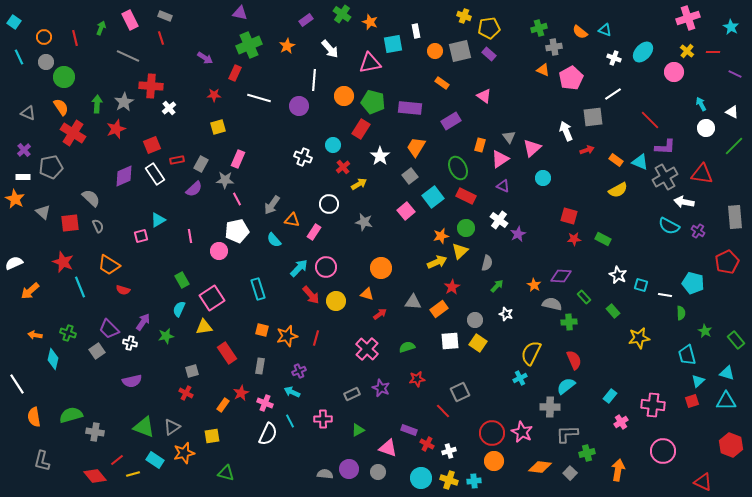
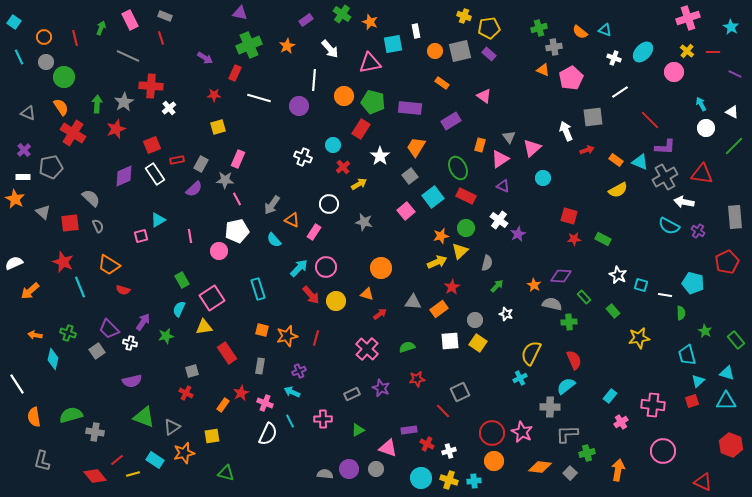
white line at (613, 94): moved 7 px right, 2 px up
orange triangle at (292, 220): rotated 14 degrees clockwise
green triangle at (144, 427): moved 10 px up
purple rectangle at (409, 430): rotated 28 degrees counterclockwise
gray circle at (378, 472): moved 2 px left, 3 px up
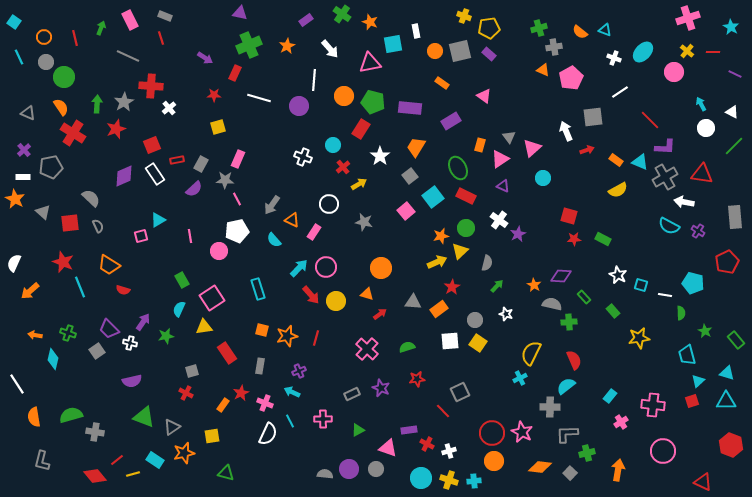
white semicircle at (14, 263): rotated 42 degrees counterclockwise
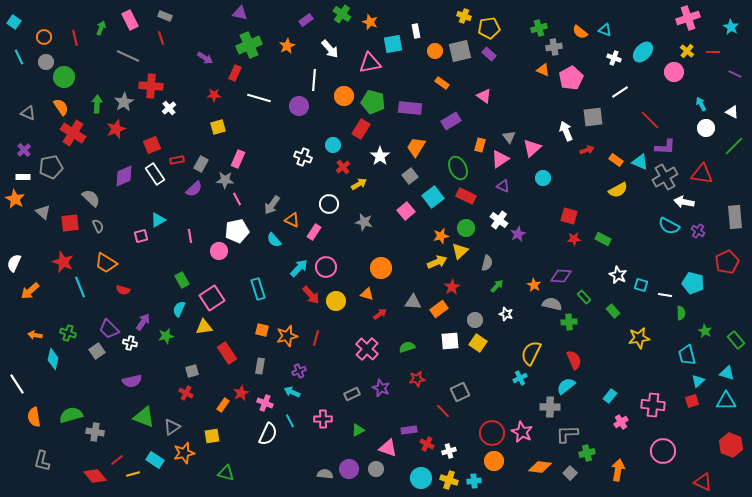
orange trapezoid at (109, 265): moved 3 px left, 2 px up
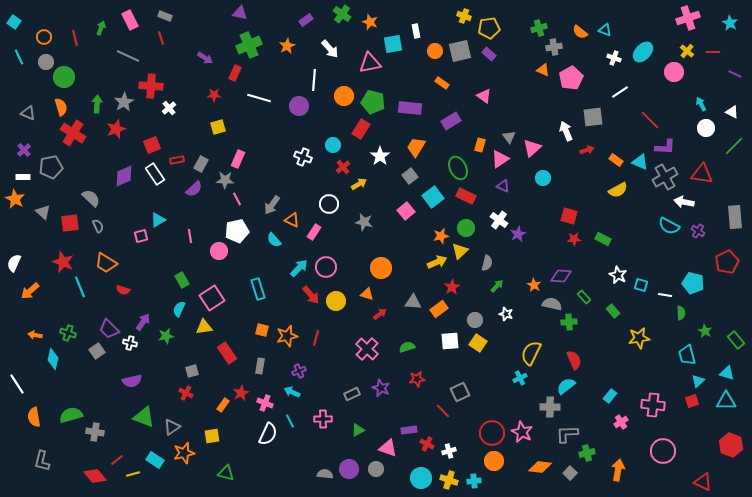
cyan star at (731, 27): moved 1 px left, 4 px up
orange semicircle at (61, 107): rotated 18 degrees clockwise
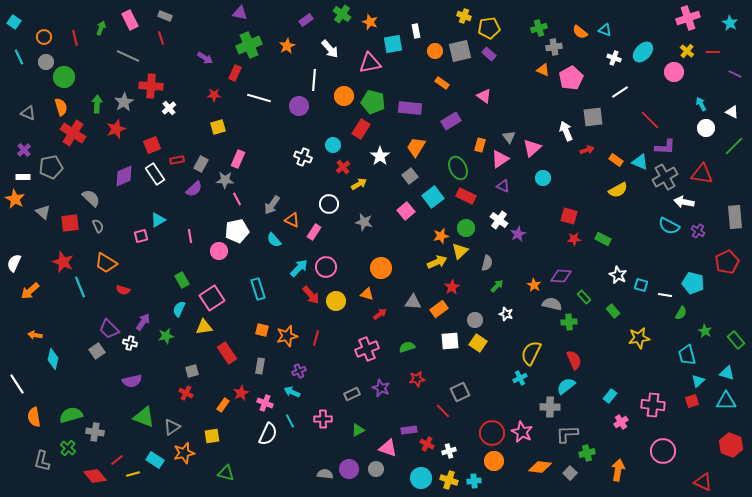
green semicircle at (681, 313): rotated 32 degrees clockwise
green cross at (68, 333): moved 115 px down; rotated 21 degrees clockwise
pink cross at (367, 349): rotated 25 degrees clockwise
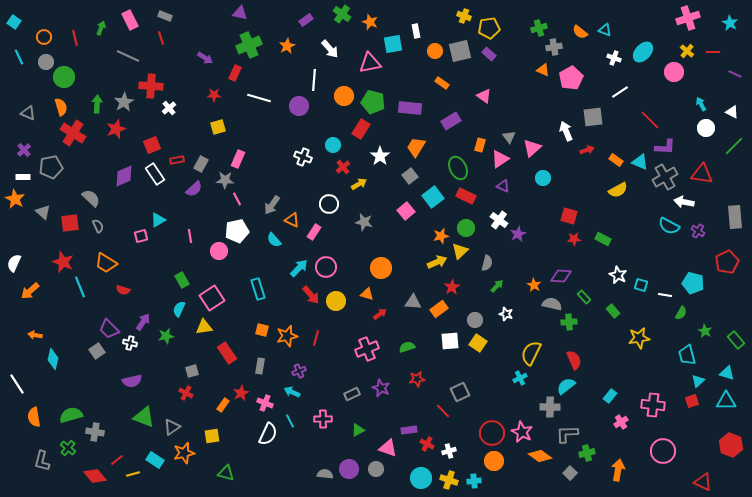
orange diamond at (540, 467): moved 11 px up; rotated 30 degrees clockwise
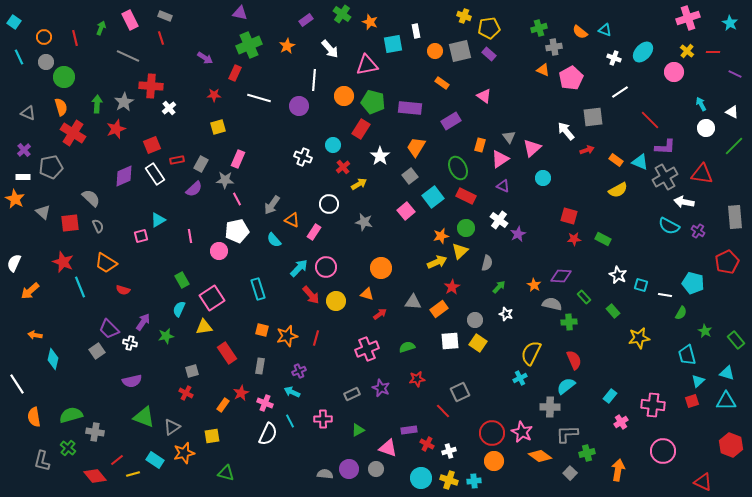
pink triangle at (370, 63): moved 3 px left, 2 px down
white arrow at (566, 131): rotated 18 degrees counterclockwise
green arrow at (497, 286): moved 2 px right, 1 px down
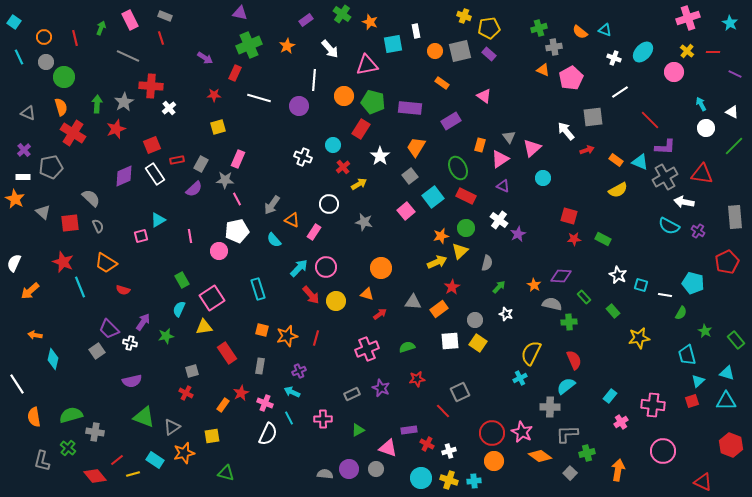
cyan line at (290, 421): moved 1 px left, 3 px up
